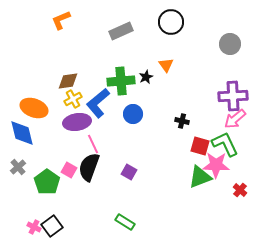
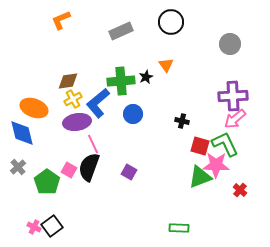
green rectangle: moved 54 px right, 6 px down; rotated 30 degrees counterclockwise
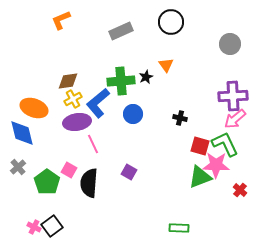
black cross: moved 2 px left, 3 px up
black semicircle: moved 16 px down; rotated 16 degrees counterclockwise
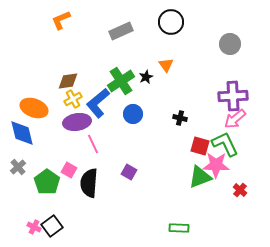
green cross: rotated 28 degrees counterclockwise
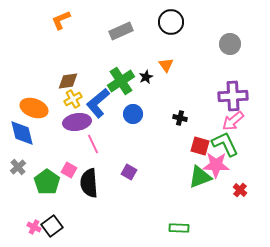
pink arrow: moved 2 px left, 2 px down
black semicircle: rotated 8 degrees counterclockwise
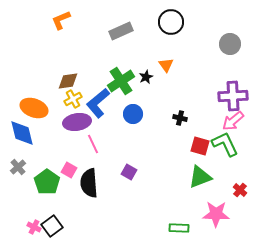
pink star: moved 49 px down
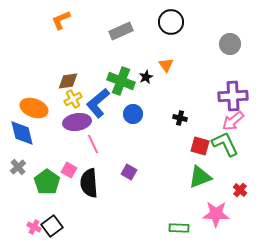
green cross: rotated 36 degrees counterclockwise
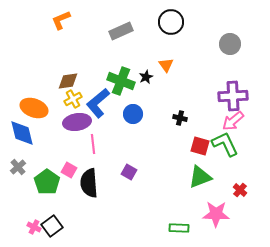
pink line: rotated 18 degrees clockwise
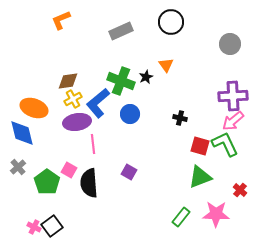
blue circle: moved 3 px left
green rectangle: moved 2 px right, 11 px up; rotated 54 degrees counterclockwise
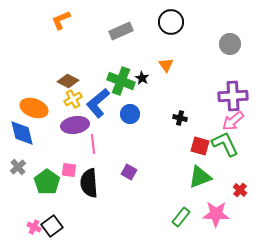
black star: moved 4 px left, 1 px down; rotated 16 degrees counterclockwise
brown diamond: rotated 35 degrees clockwise
purple ellipse: moved 2 px left, 3 px down
pink square: rotated 21 degrees counterclockwise
